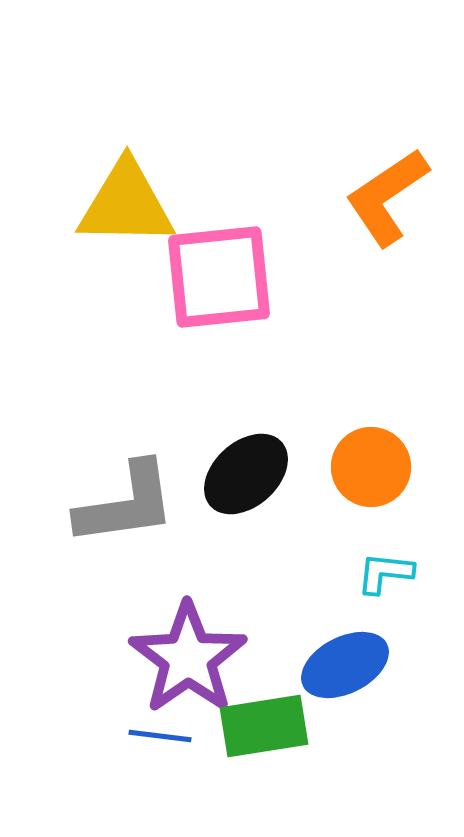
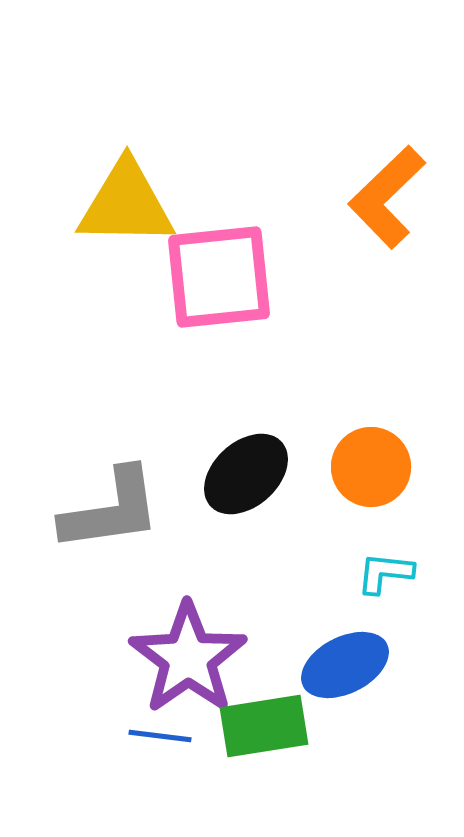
orange L-shape: rotated 10 degrees counterclockwise
gray L-shape: moved 15 px left, 6 px down
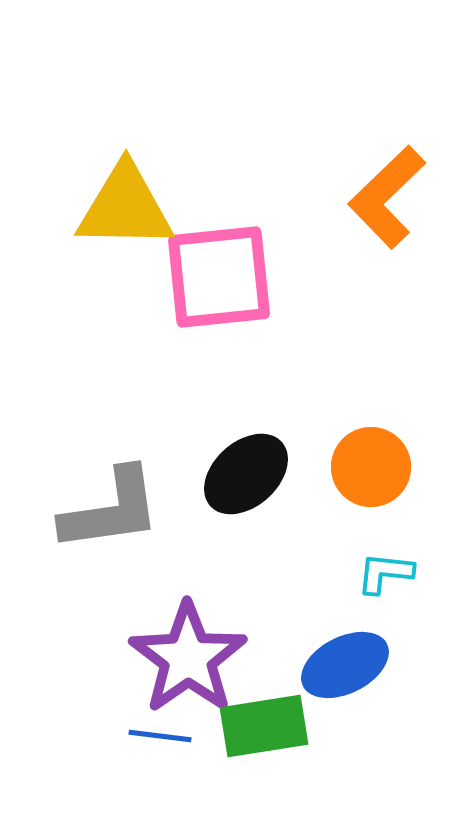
yellow triangle: moved 1 px left, 3 px down
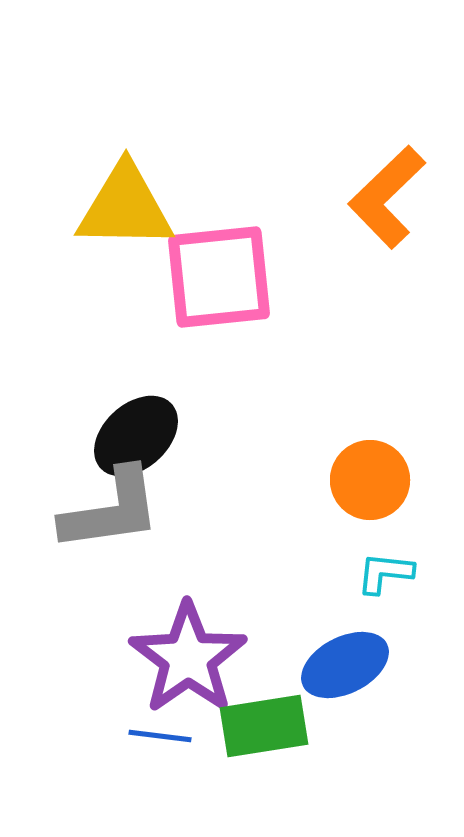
orange circle: moved 1 px left, 13 px down
black ellipse: moved 110 px left, 38 px up
